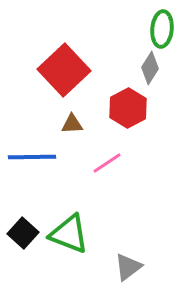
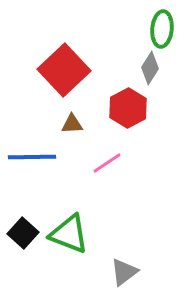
gray triangle: moved 4 px left, 5 px down
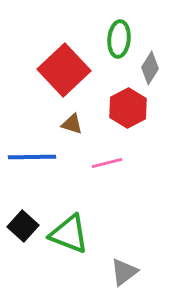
green ellipse: moved 43 px left, 10 px down
brown triangle: rotated 20 degrees clockwise
pink line: rotated 20 degrees clockwise
black square: moved 7 px up
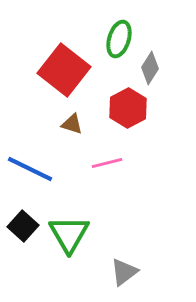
green ellipse: rotated 12 degrees clockwise
red square: rotated 9 degrees counterclockwise
blue line: moved 2 px left, 12 px down; rotated 27 degrees clockwise
green triangle: rotated 39 degrees clockwise
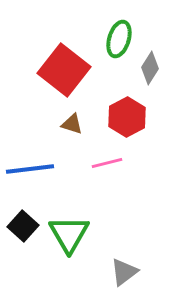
red hexagon: moved 1 px left, 9 px down
blue line: rotated 33 degrees counterclockwise
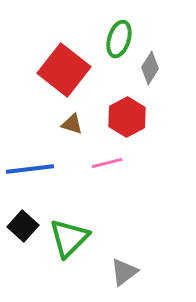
green triangle: moved 4 px down; rotated 15 degrees clockwise
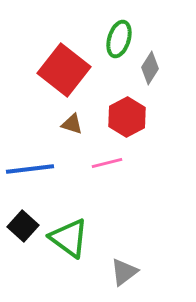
green triangle: rotated 39 degrees counterclockwise
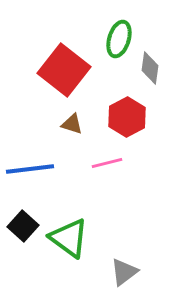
gray diamond: rotated 24 degrees counterclockwise
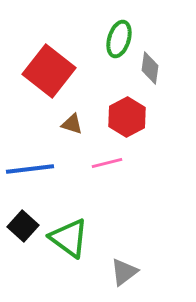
red square: moved 15 px left, 1 px down
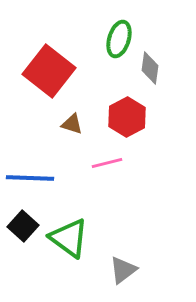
blue line: moved 9 px down; rotated 9 degrees clockwise
gray triangle: moved 1 px left, 2 px up
